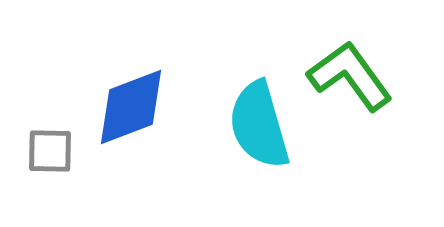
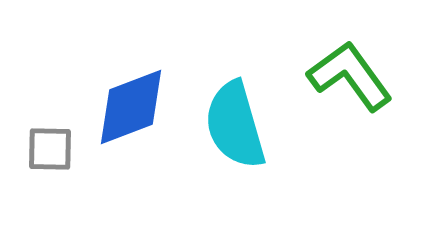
cyan semicircle: moved 24 px left
gray square: moved 2 px up
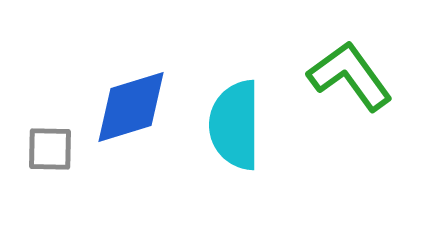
blue diamond: rotated 4 degrees clockwise
cyan semicircle: rotated 16 degrees clockwise
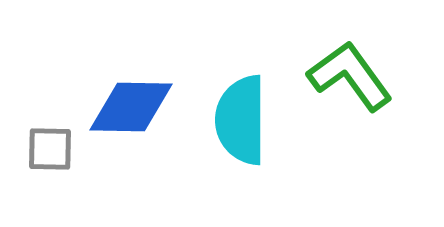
blue diamond: rotated 18 degrees clockwise
cyan semicircle: moved 6 px right, 5 px up
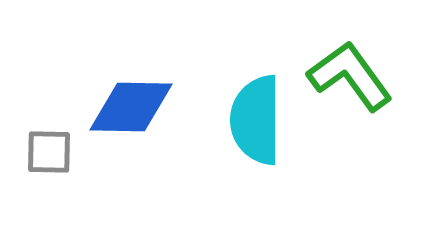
cyan semicircle: moved 15 px right
gray square: moved 1 px left, 3 px down
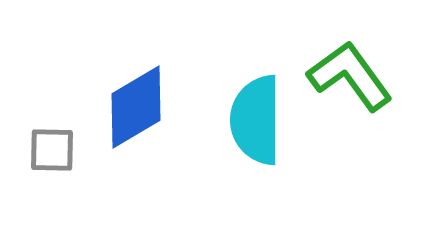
blue diamond: moved 5 px right; rotated 32 degrees counterclockwise
gray square: moved 3 px right, 2 px up
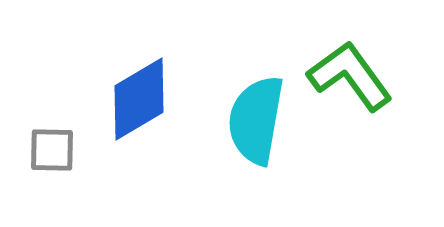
blue diamond: moved 3 px right, 8 px up
cyan semicircle: rotated 10 degrees clockwise
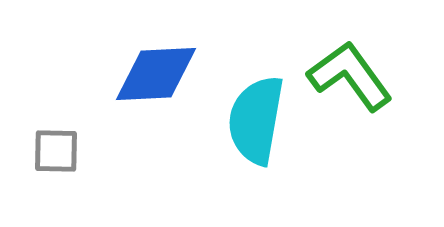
blue diamond: moved 17 px right, 25 px up; rotated 28 degrees clockwise
gray square: moved 4 px right, 1 px down
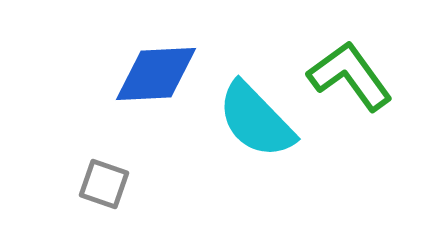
cyan semicircle: rotated 54 degrees counterclockwise
gray square: moved 48 px right, 33 px down; rotated 18 degrees clockwise
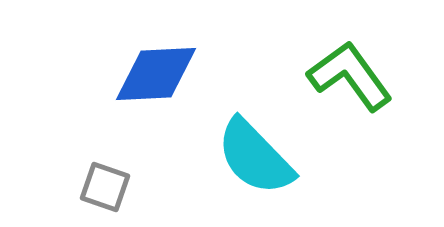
cyan semicircle: moved 1 px left, 37 px down
gray square: moved 1 px right, 3 px down
